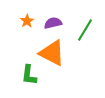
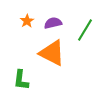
green L-shape: moved 8 px left, 5 px down
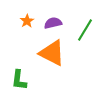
green L-shape: moved 2 px left
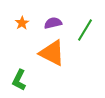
orange star: moved 5 px left, 2 px down
green L-shape: rotated 20 degrees clockwise
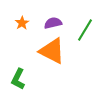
orange triangle: moved 2 px up
green L-shape: moved 1 px left, 1 px up
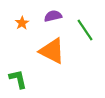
purple semicircle: moved 7 px up
green line: rotated 65 degrees counterclockwise
green L-shape: rotated 140 degrees clockwise
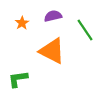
green L-shape: rotated 85 degrees counterclockwise
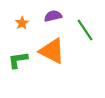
green L-shape: moved 19 px up
